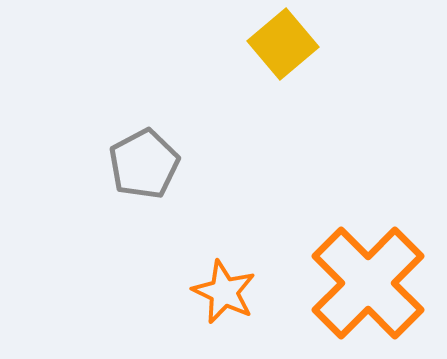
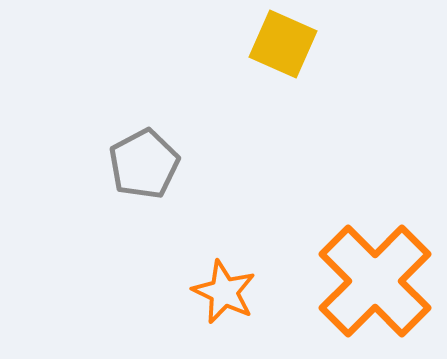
yellow square: rotated 26 degrees counterclockwise
orange cross: moved 7 px right, 2 px up
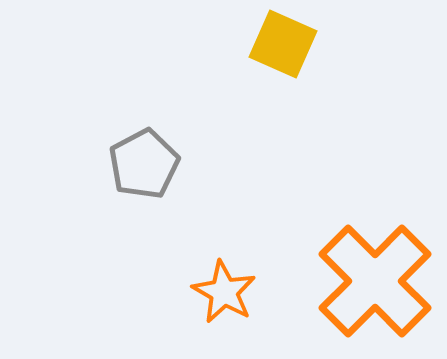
orange star: rotated 4 degrees clockwise
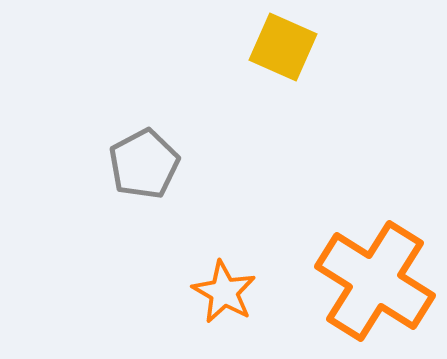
yellow square: moved 3 px down
orange cross: rotated 13 degrees counterclockwise
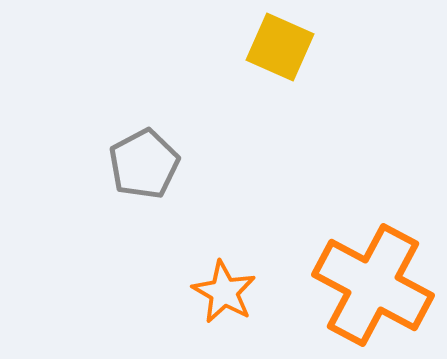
yellow square: moved 3 px left
orange cross: moved 2 px left, 4 px down; rotated 4 degrees counterclockwise
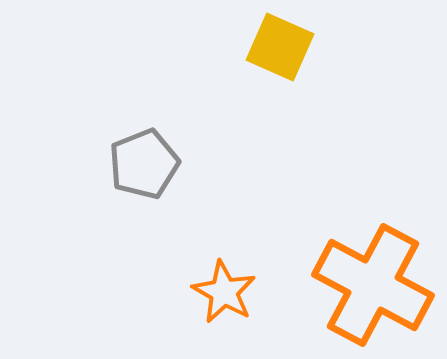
gray pentagon: rotated 6 degrees clockwise
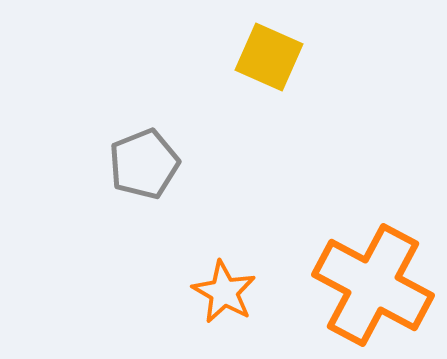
yellow square: moved 11 px left, 10 px down
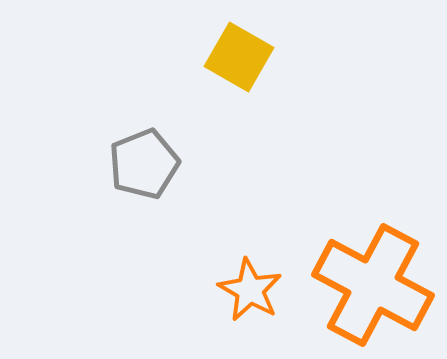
yellow square: moved 30 px left; rotated 6 degrees clockwise
orange star: moved 26 px right, 2 px up
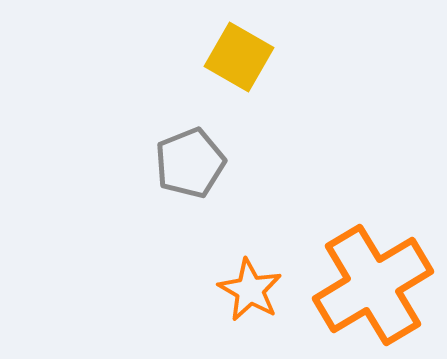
gray pentagon: moved 46 px right, 1 px up
orange cross: rotated 31 degrees clockwise
